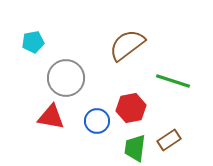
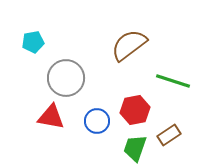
brown semicircle: moved 2 px right
red hexagon: moved 4 px right, 2 px down
brown rectangle: moved 5 px up
green trapezoid: rotated 12 degrees clockwise
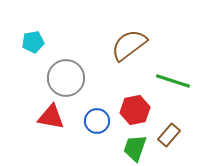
brown rectangle: rotated 15 degrees counterclockwise
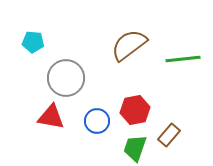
cyan pentagon: rotated 15 degrees clockwise
green line: moved 10 px right, 22 px up; rotated 24 degrees counterclockwise
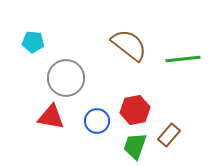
brown semicircle: rotated 75 degrees clockwise
green trapezoid: moved 2 px up
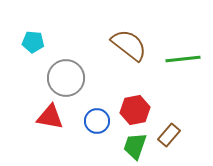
red triangle: moved 1 px left
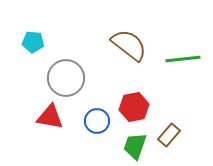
red hexagon: moved 1 px left, 3 px up
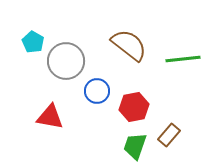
cyan pentagon: rotated 25 degrees clockwise
gray circle: moved 17 px up
blue circle: moved 30 px up
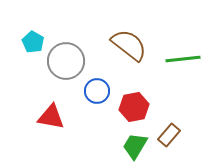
red triangle: moved 1 px right
green trapezoid: rotated 12 degrees clockwise
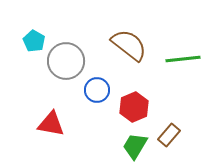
cyan pentagon: moved 1 px right, 1 px up
blue circle: moved 1 px up
red hexagon: rotated 12 degrees counterclockwise
red triangle: moved 7 px down
